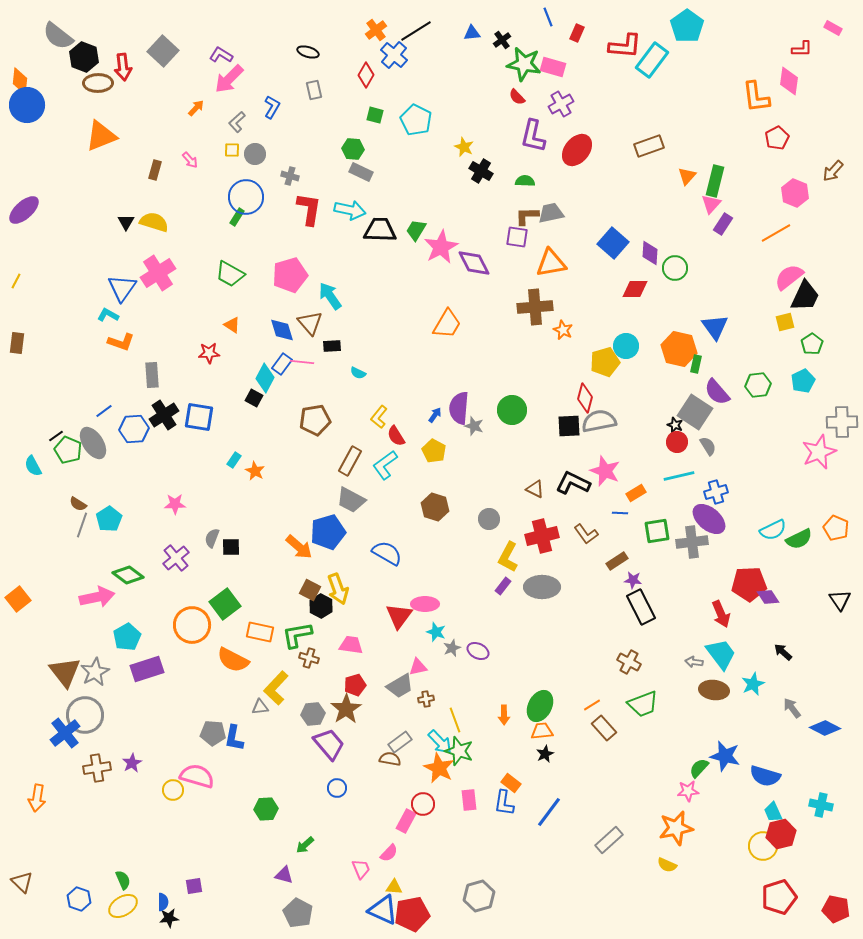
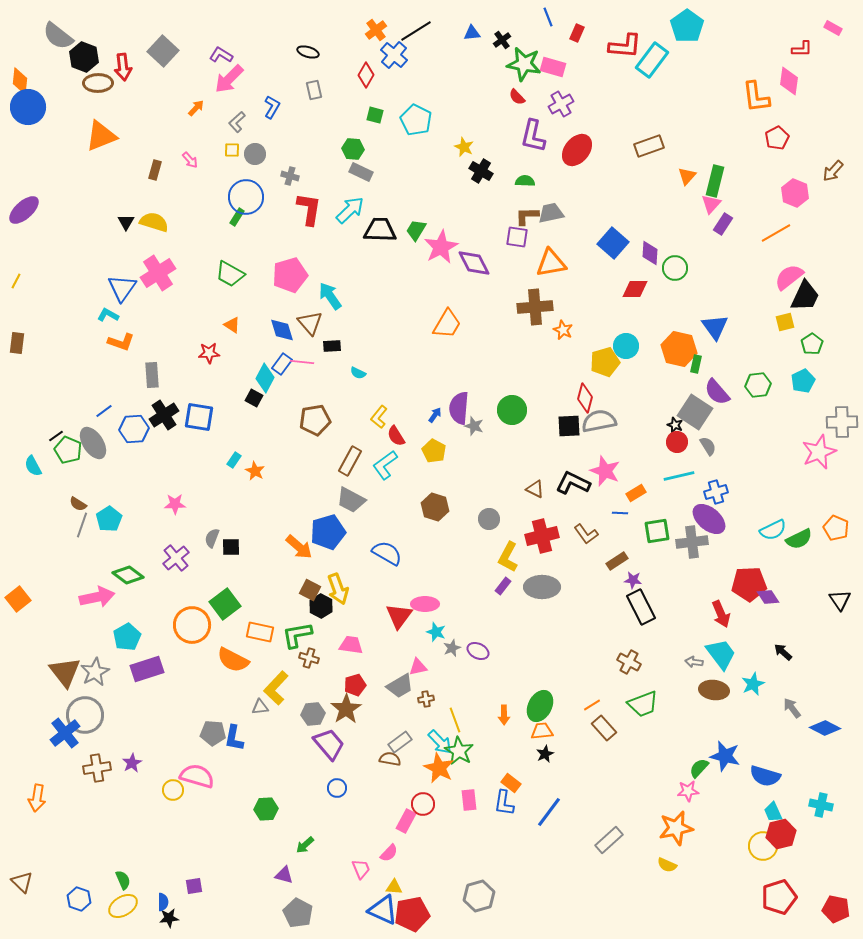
blue circle at (27, 105): moved 1 px right, 2 px down
cyan arrow at (350, 210): rotated 56 degrees counterclockwise
green star at (459, 751): rotated 12 degrees clockwise
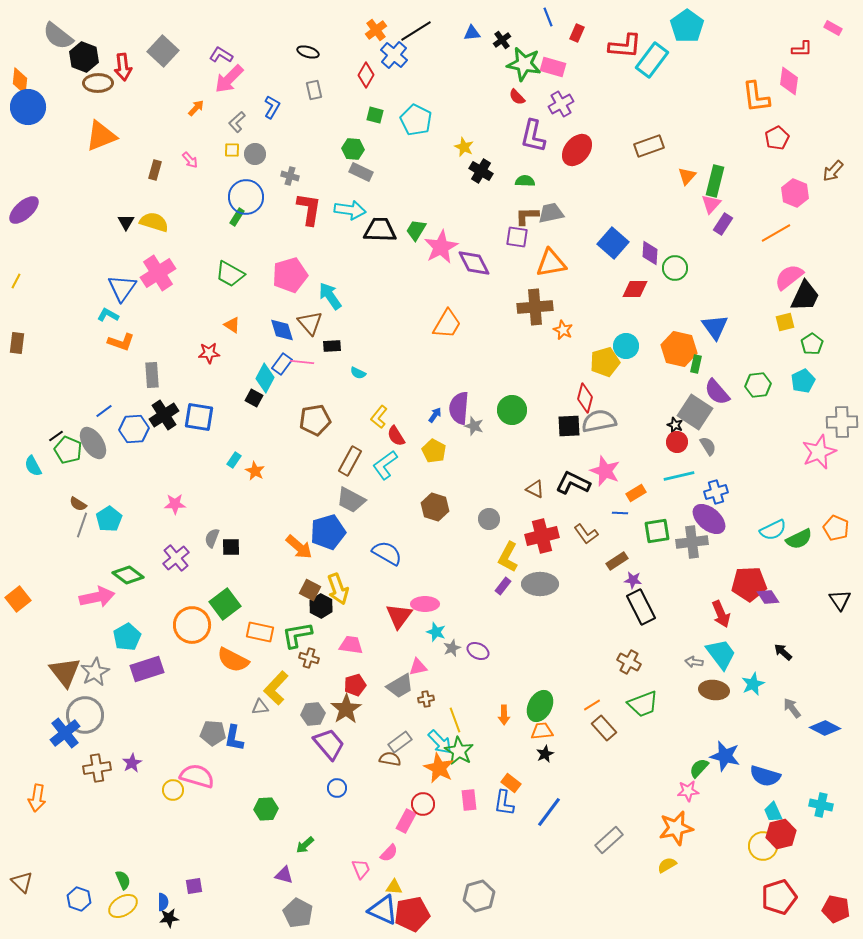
cyan arrow at (350, 210): rotated 52 degrees clockwise
gray ellipse at (542, 587): moved 2 px left, 3 px up
yellow semicircle at (667, 865): rotated 126 degrees clockwise
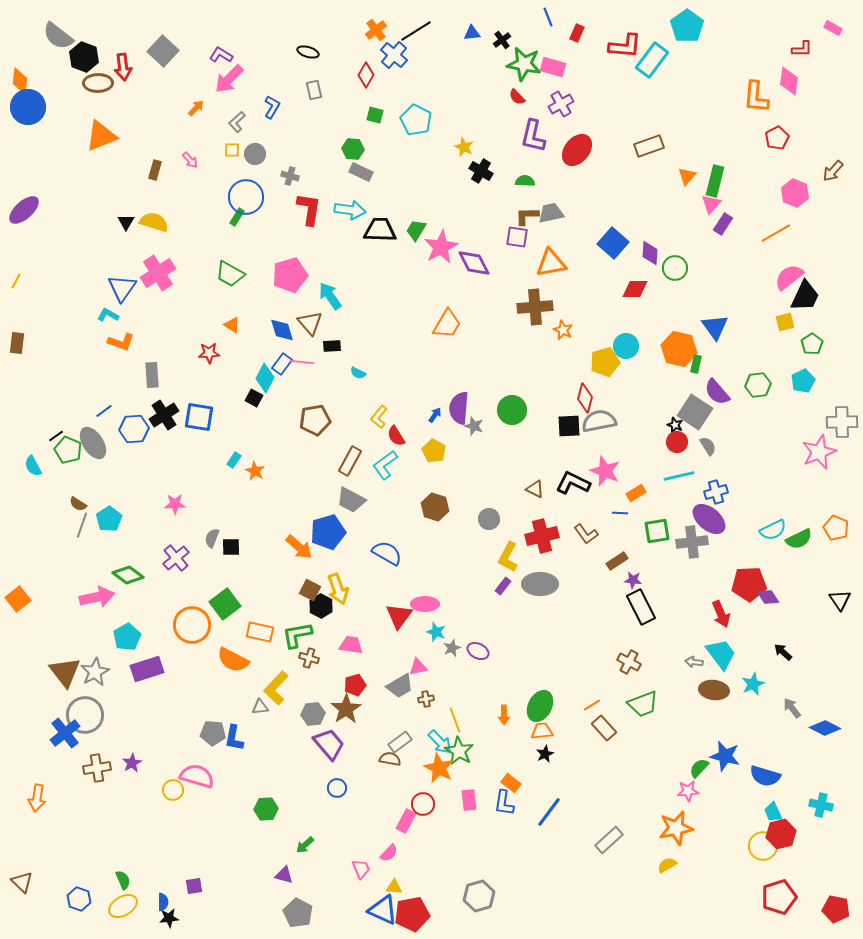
orange L-shape at (756, 97): rotated 12 degrees clockwise
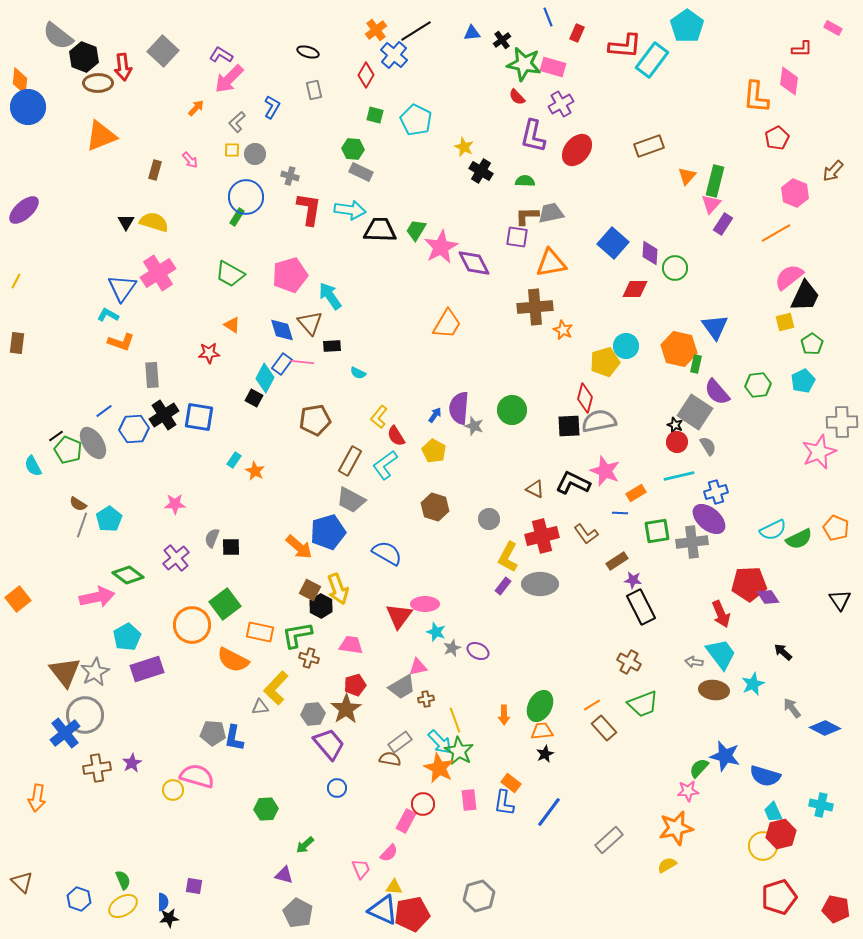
gray trapezoid at (400, 686): moved 2 px right, 1 px down
purple square at (194, 886): rotated 18 degrees clockwise
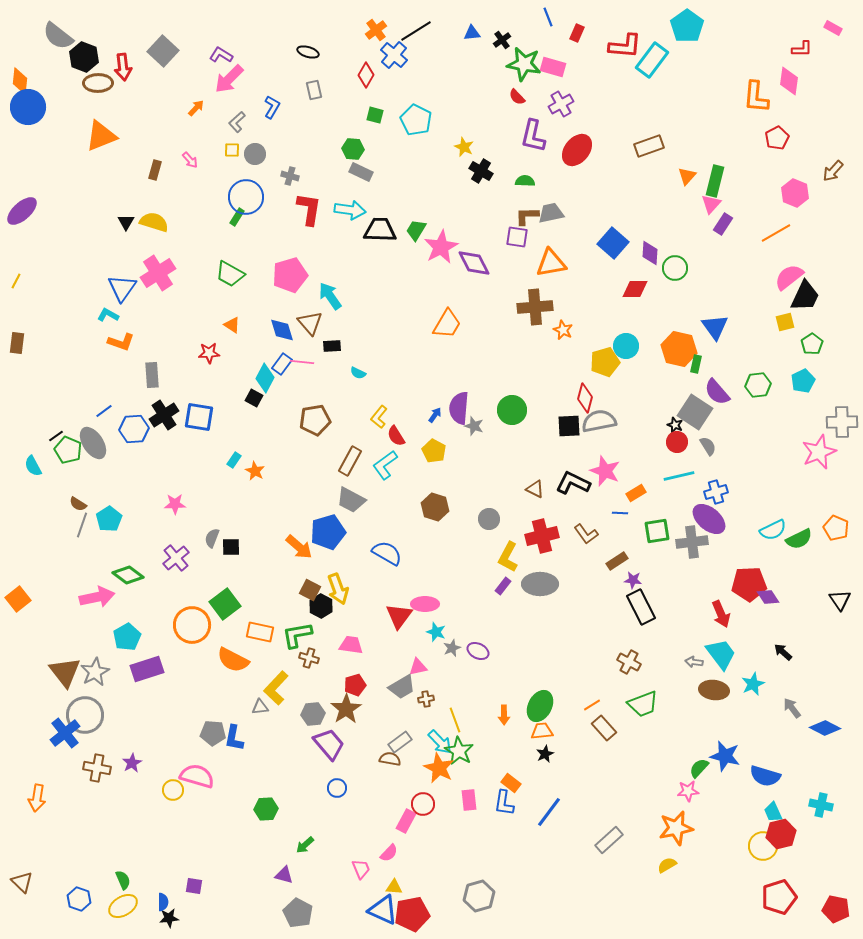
purple ellipse at (24, 210): moved 2 px left, 1 px down
brown cross at (97, 768): rotated 20 degrees clockwise
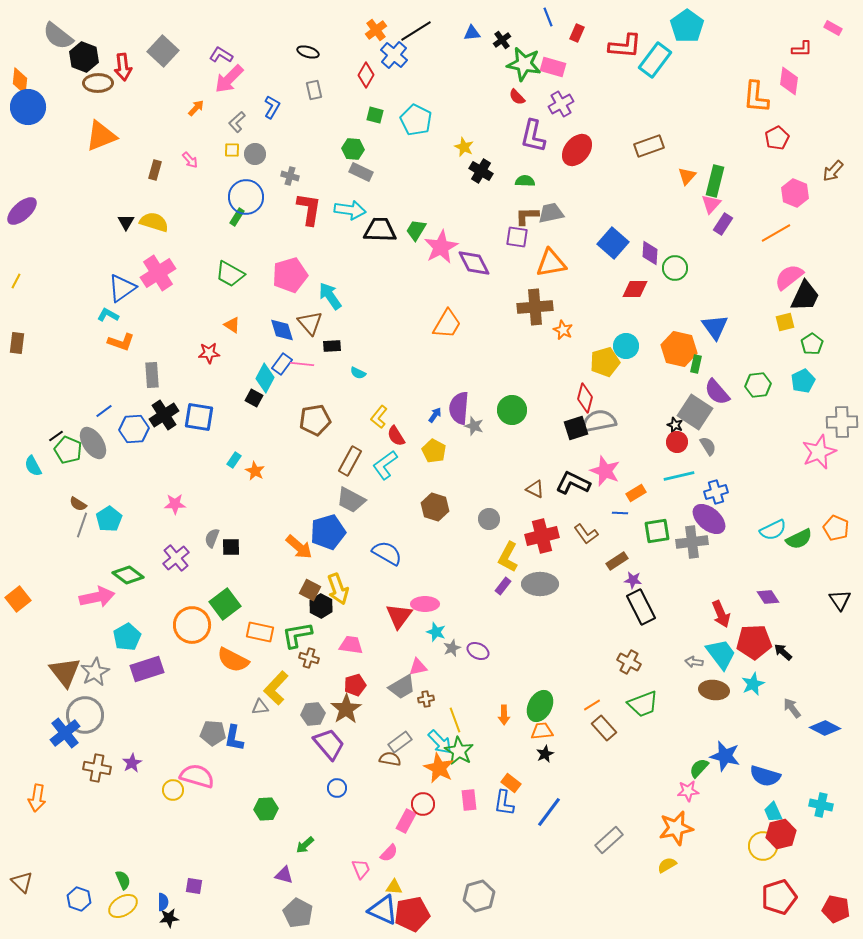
cyan rectangle at (652, 60): moved 3 px right
blue triangle at (122, 288): rotated 20 degrees clockwise
pink line at (302, 362): moved 2 px down
black square at (569, 426): moved 7 px right, 2 px down; rotated 15 degrees counterclockwise
red pentagon at (749, 584): moved 5 px right, 58 px down
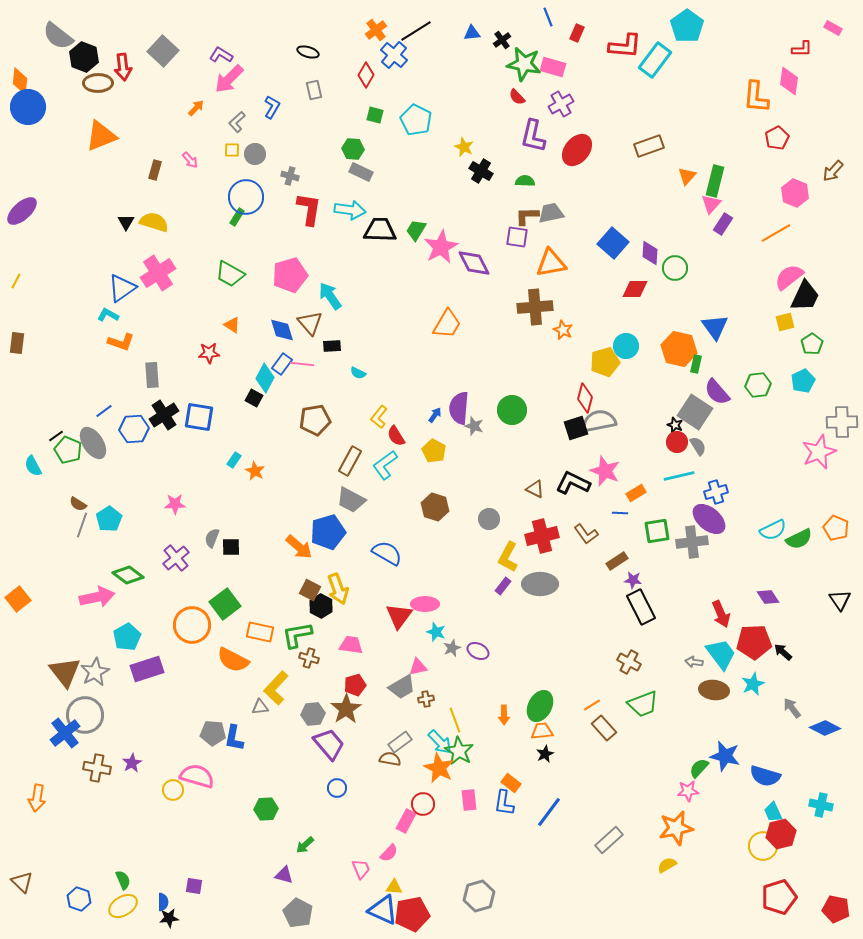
gray semicircle at (708, 446): moved 10 px left
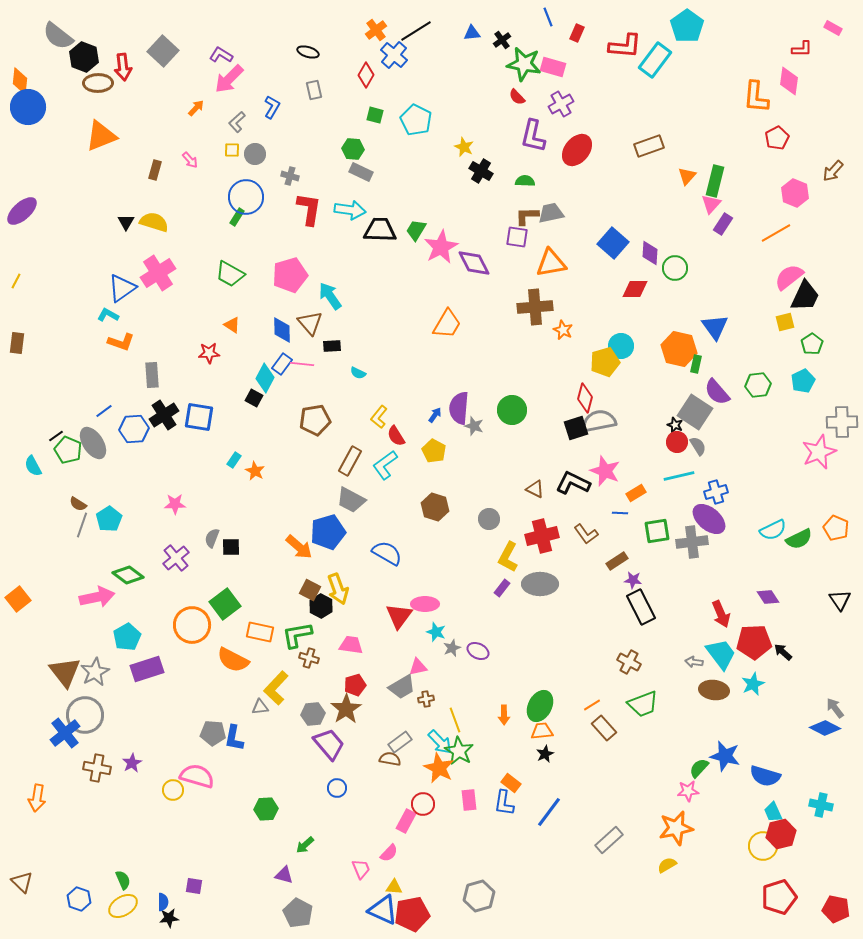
blue diamond at (282, 330): rotated 16 degrees clockwise
cyan circle at (626, 346): moved 5 px left
purple rectangle at (503, 586): moved 1 px left, 2 px down
gray arrow at (792, 708): moved 43 px right
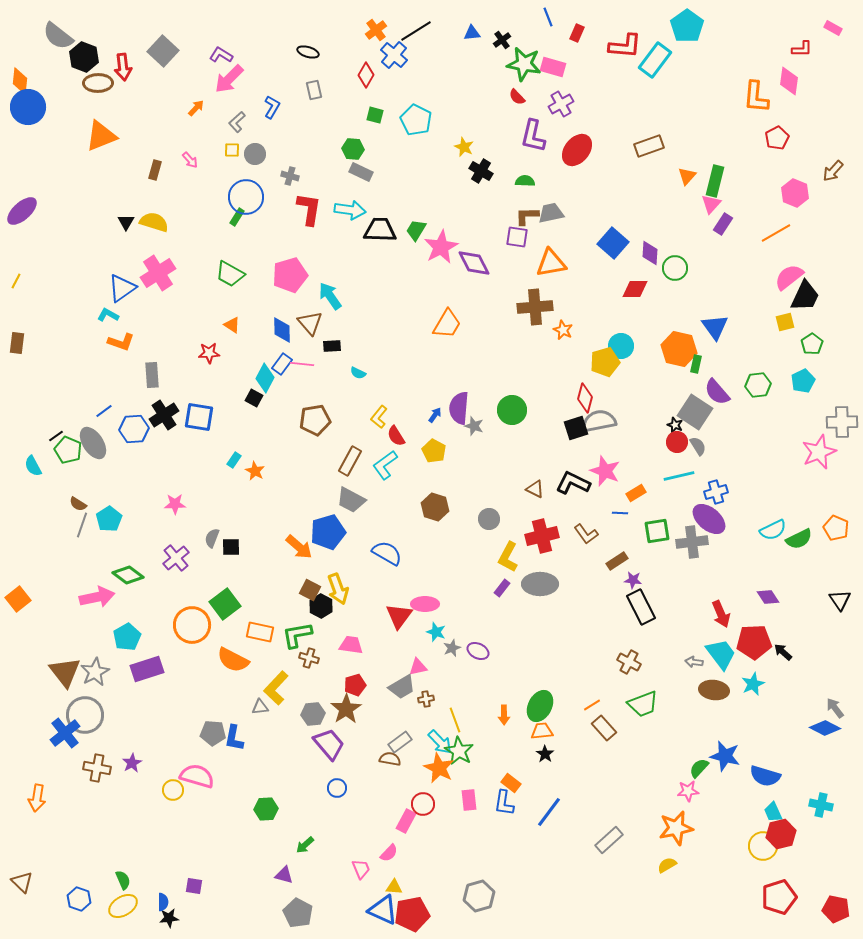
black star at (545, 754): rotated 12 degrees counterclockwise
